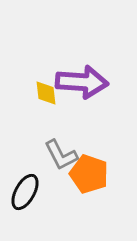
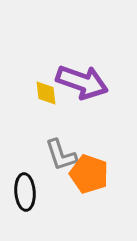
purple arrow: rotated 15 degrees clockwise
gray L-shape: rotated 9 degrees clockwise
black ellipse: rotated 33 degrees counterclockwise
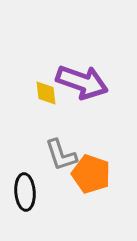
orange pentagon: moved 2 px right
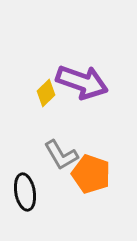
yellow diamond: rotated 52 degrees clockwise
gray L-shape: rotated 12 degrees counterclockwise
black ellipse: rotated 6 degrees counterclockwise
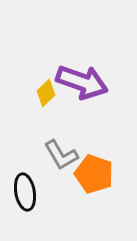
orange pentagon: moved 3 px right
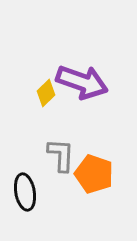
gray L-shape: rotated 147 degrees counterclockwise
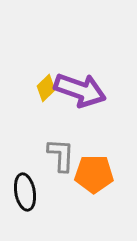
purple arrow: moved 2 px left, 8 px down
yellow diamond: moved 5 px up
orange pentagon: rotated 18 degrees counterclockwise
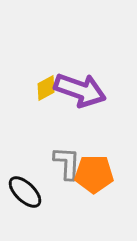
yellow diamond: rotated 16 degrees clockwise
gray L-shape: moved 6 px right, 8 px down
black ellipse: rotated 36 degrees counterclockwise
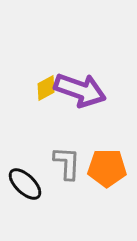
orange pentagon: moved 13 px right, 6 px up
black ellipse: moved 8 px up
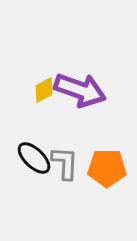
yellow diamond: moved 2 px left, 2 px down
gray L-shape: moved 2 px left
black ellipse: moved 9 px right, 26 px up
